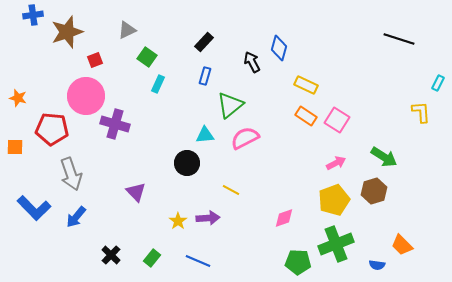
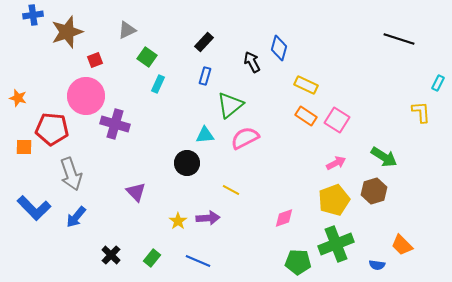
orange square at (15, 147): moved 9 px right
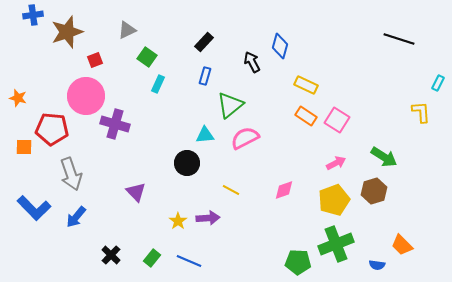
blue diamond at (279, 48): moved 1 px right, 2 px up
pink diamond at (284, 218): moved 28 px up
blue line at (198, 261): moved 9 px left
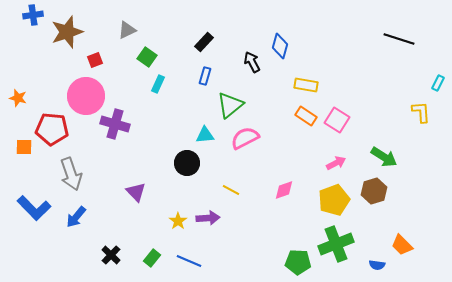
yellow rectangle at (306, 85): rotated 15 degrees counterclockwise
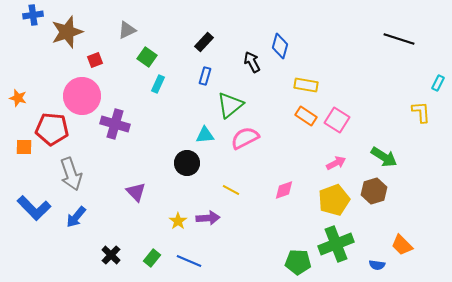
pink circle at (86, 96): moved 4 px left
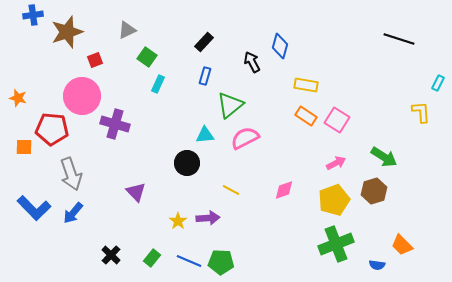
blue arrow at (76, 217): moved 3 px left, 4 px up
green pentagon at (298, 262): moved 77 px left
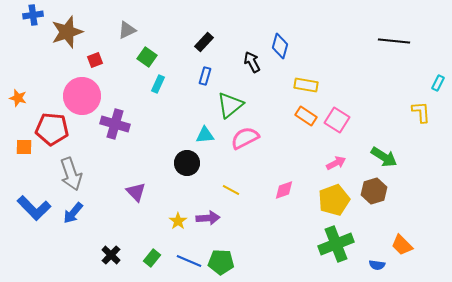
black line at (399, 39): moved 5 px left, 2 px down; rotated 12 degrees counterclockwise
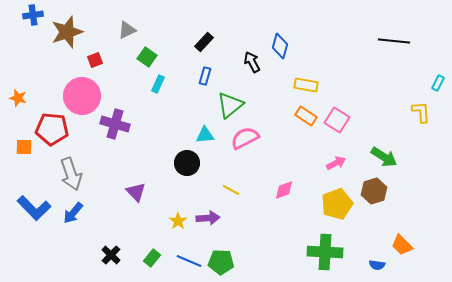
yellow pentagon at (334, 200): moved 3 px right, 4 px down
green cross at (336, 244): moved 11 px left, 8 px down; rotated 24 degrees clockwise
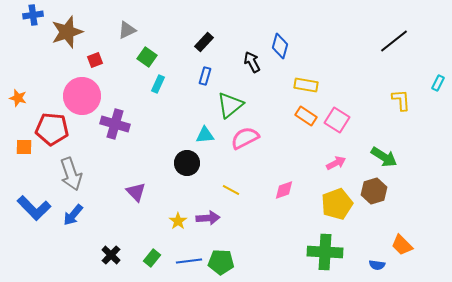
black line at (394, 41): rotated 44 degrees counterclockwise
yellow L-shape at (421, 112): moved 20 px left, 12 px up
blue arrow at (73, 213): moved 2 px down
blue line at (189, 261): rotated 30 degrees counterclockwise
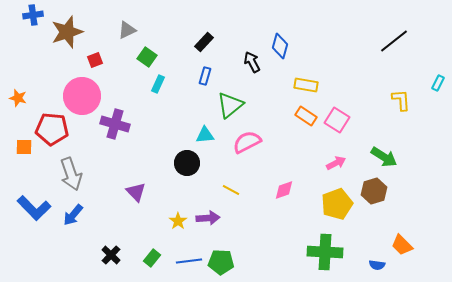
pink semicircle at (245, 138): moved 2 px right, 4 px down
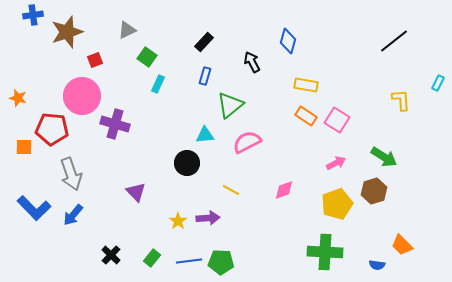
blue diamond at (280, 46): moved 8 px right, 5 px up
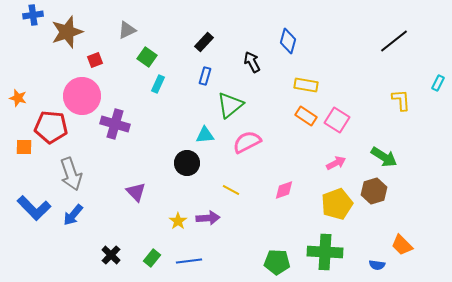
red pentagon at (52, 129): moved 1 px left, 2 px up
green pentagon at (221, 262): moved 56 px right
